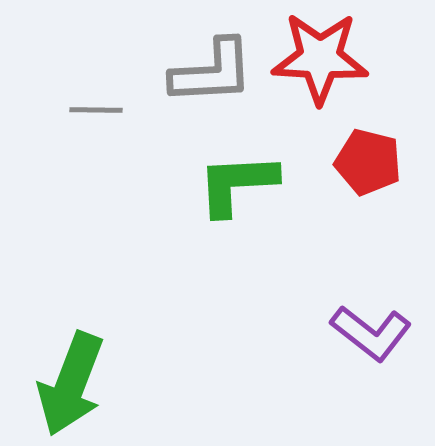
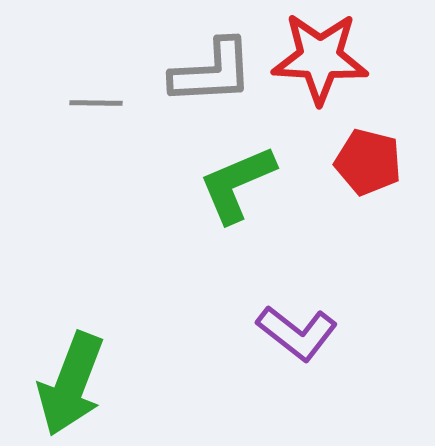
gray line: moved 7 px up
green L-shape: rotated 20 degrees counterclockwise
purple L-shape: moved 74 px left
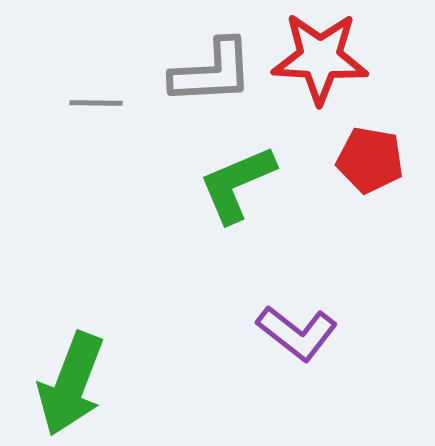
red pentagon: moved 2 px right, 2 px up; rotated 4 degrees counterclockwise
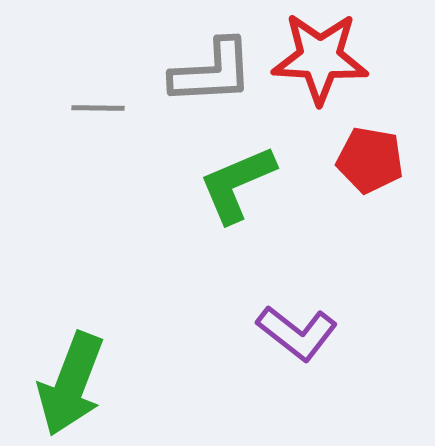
gray line: moved 2 px right, 5 px down
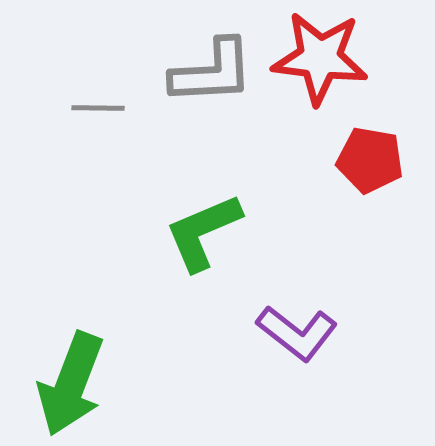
red star: rotated 4 degrees clockwise
green L-shape: moved 34 px left, 48 px down
